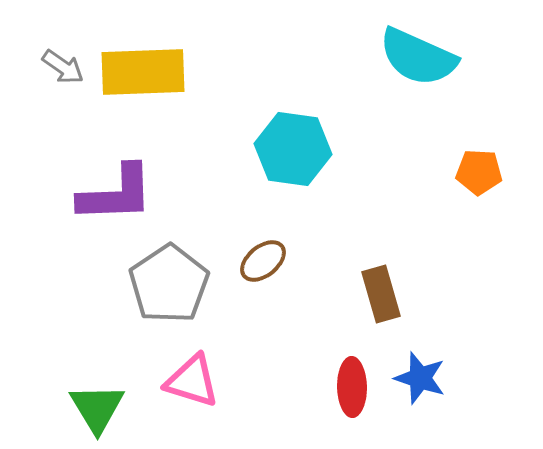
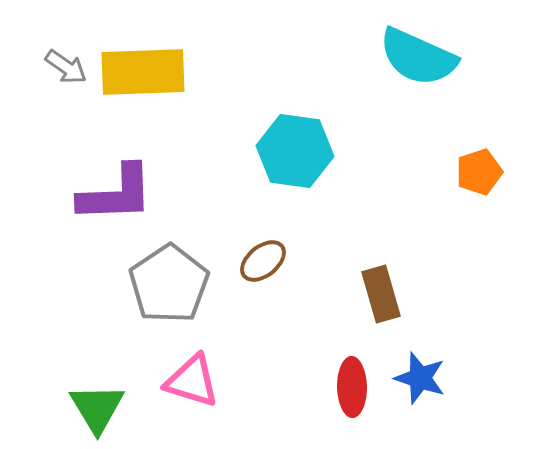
gray arrow: moved 3 px right
cyan hexagon: moved 2 px right, 2 px down
orange pentagon: rotated 21 degrees counterclockwise
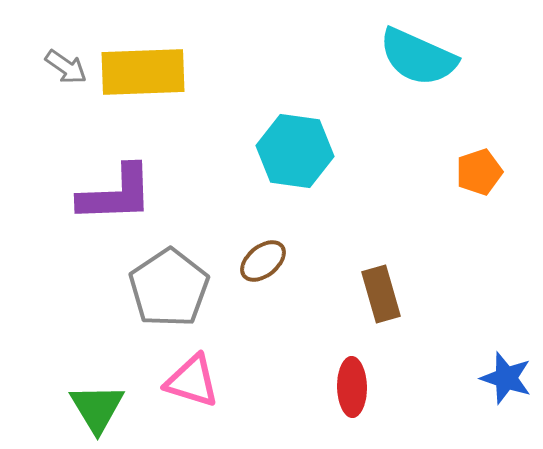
gray pentagon: moved 4 px down
blue star: moved 86 px right
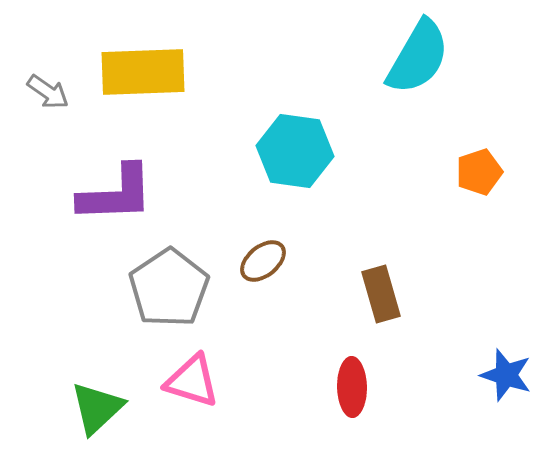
cyan semicircle: rotated 84 degrees counterclockwise
gray arrow: moved 18 px left, 25 px down
blue star: moved 3 px up
green triangle: rotated 18 degrees clockwise
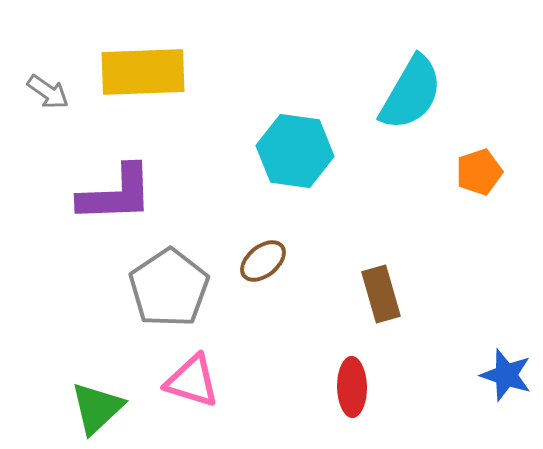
cyan semicircle: moved 7 px left, 36 px down
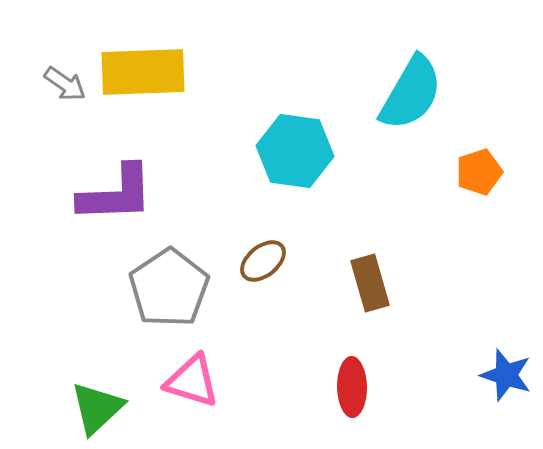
gray arrow: moved 17 px right, 8 px up
brown rectangle: moved 11 px left, 11 px up
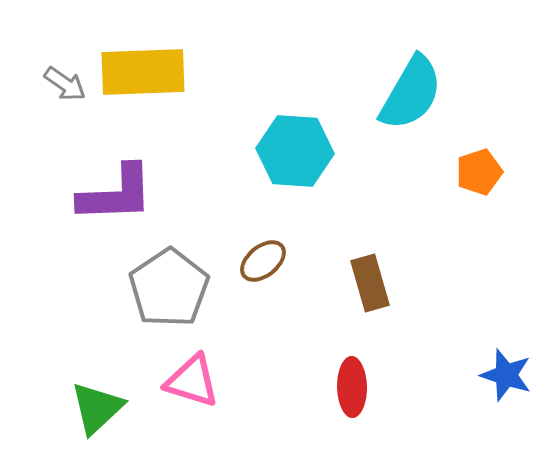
cyan hexagon: rotated 4 degrees counterclockwise
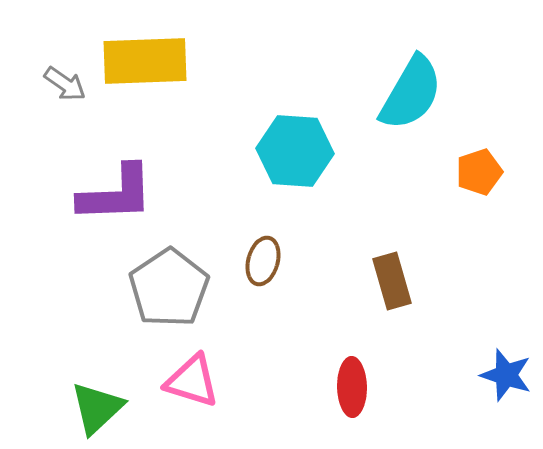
yellow rectangle: moved 2 px right, 11 px up
brown ellipse: rotated 36 degrees counterclockwise
brown rectangle: moved 22 px right, 2 px up
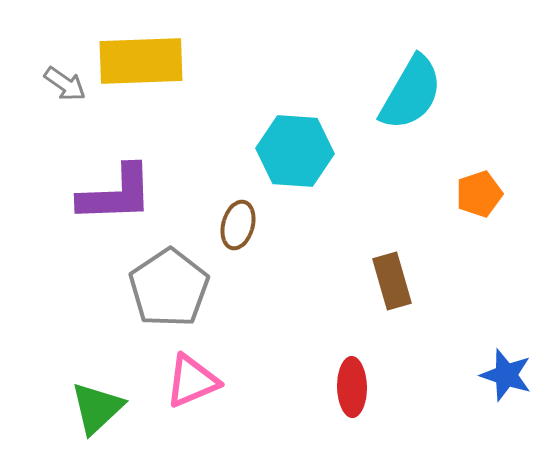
yellow rectangle: moved 4 px left
orange pentagon: moved 22 px down
brown ellipse: moved 25 px left, 36 px up
pink triangle: rotated 40 degrees counterclockwise
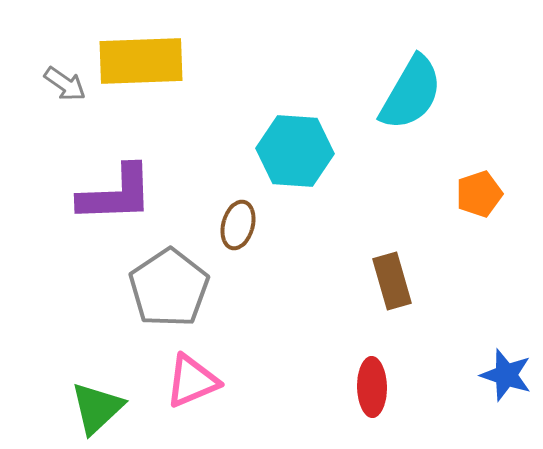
red ellipse: moved 20 px right
